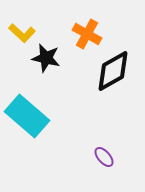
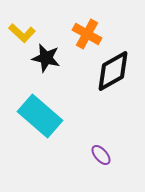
cyan rectangle: moved 13 px right
purple ellipse: moved 3 px left, 2 px up
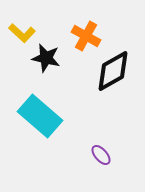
orange cross: moved 1 px left, 2 px down
